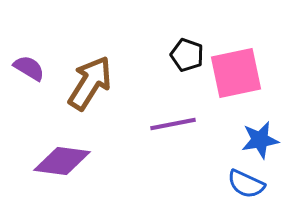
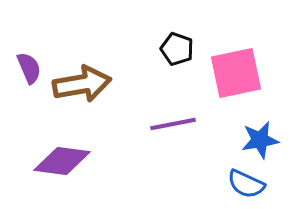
black pentagon: moved 10 px left, 6 px up
purple semicircle: rotated 36 degrees clockwise
brown arrow: moved 8 px left, 1 px down; rotated 48 degrees clockwise
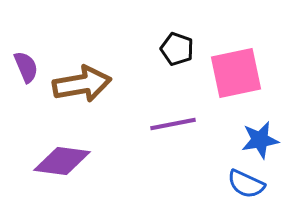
purple semicircle: moved 3 px left, 1 px up
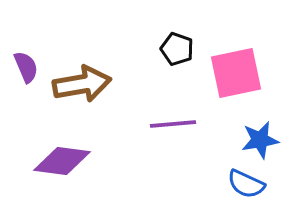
purple line: rotated 6 degrees clockwise
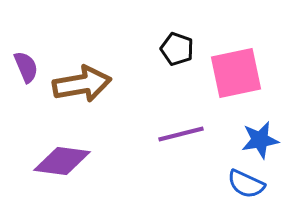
purple line: moved 8 px right, 10 px down; rotated 9 degrees counterclockwise
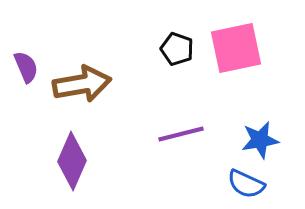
pink square: moved 25 px up
purple diamond: moved 10 px right; rotated 74 degrees counterclockwise
